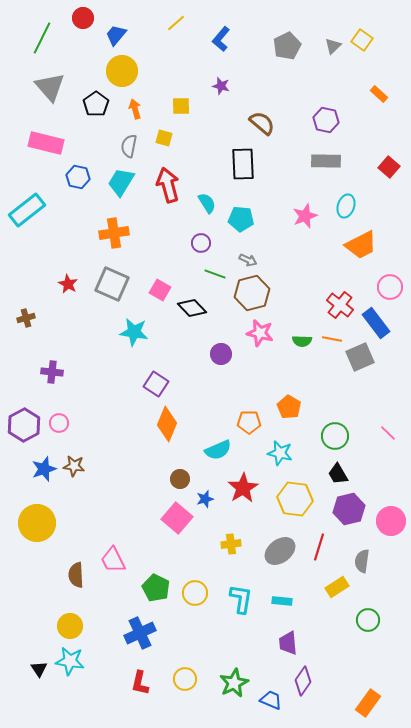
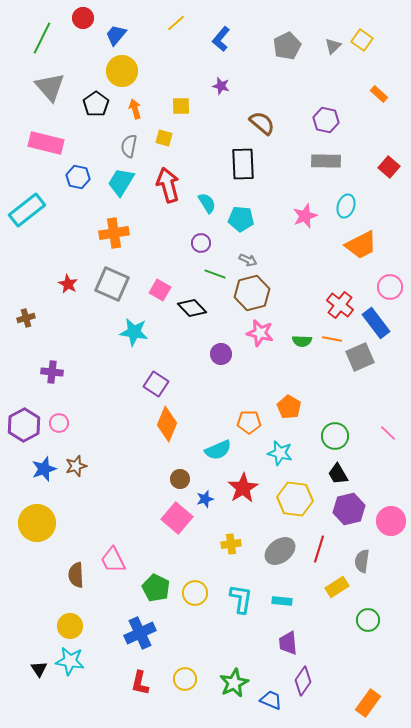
brown star at (74, 466): moved 2 px right; rotated 25 degrees counterclockwise
red line at (319, 547): moved 2 px down
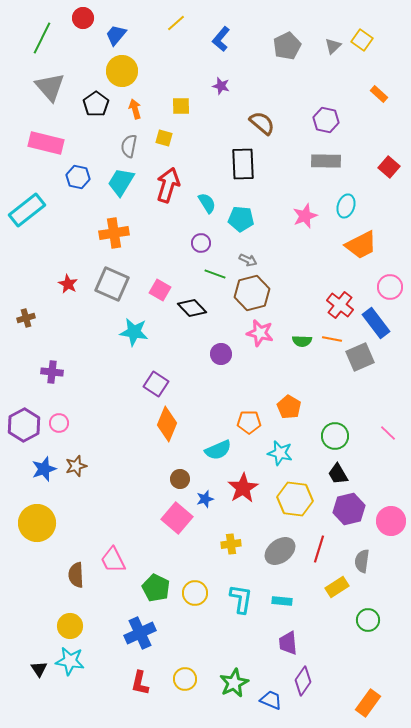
red arrow at (168, 185): rotated 32 degrees clockwise
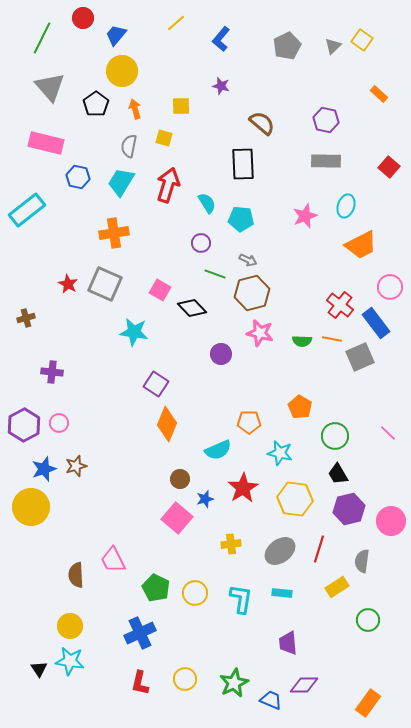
gray square at (112, 284): moved 7 px left
orange pentagon at (289, 407): moved 11 px right
yellow circle at (37, 523): moved 6 px left, 16 px up
cyan rectangle at (282, 601): moved 8 px up
purple diamond at (303, 681): moved 1 px right, 4 px down; rotated 56 degrees clockwise
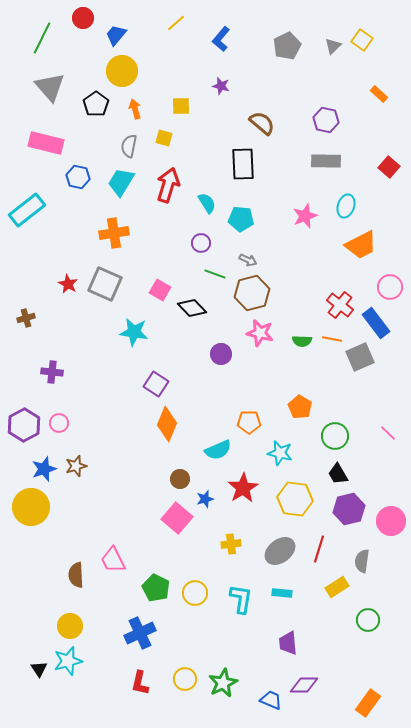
cyan star at (70, 661): moved 2 px left; rotated 24 degrees counterclockwise
green star at (234, 683): moved 11 px left
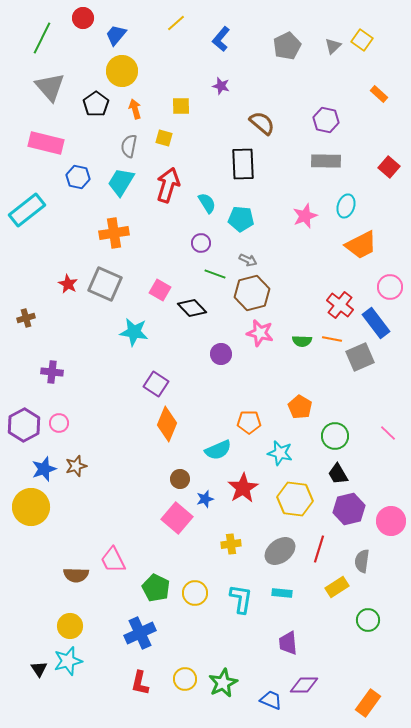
brown semicircle at (76, 575): rotated 85 degrees counterclockwise
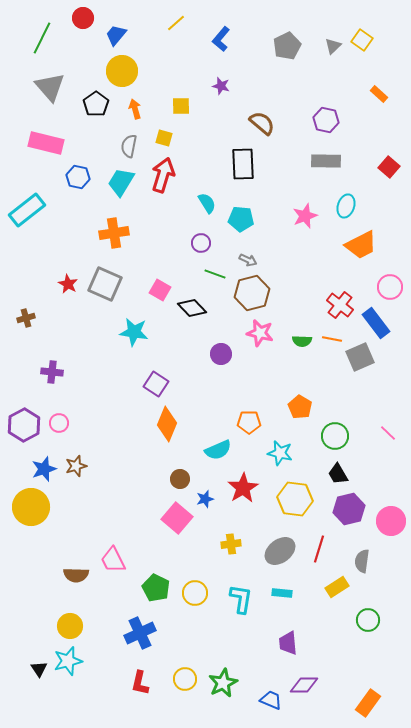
red arrow at (168, 185): moved 5 px left, 10 px up
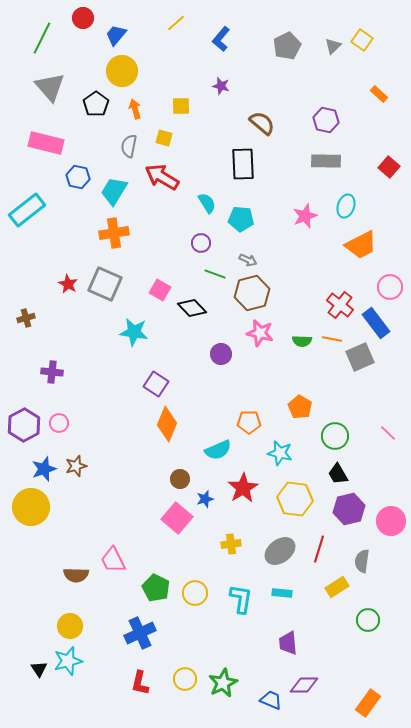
red arrow at (163, 175): moved 1 px left, 2 px down; rotated 76 degrees counterclockwise
cyan trapezoid at (121, 182): moved 7 px left, 9 px down
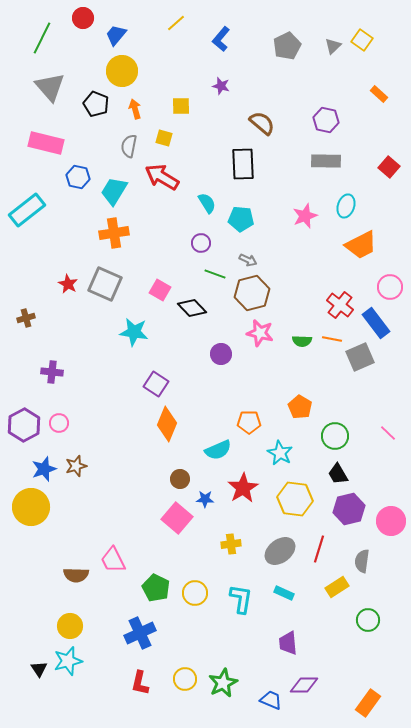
black pentagon at (96, 104): rotated 15 degrees counterclockwise
cyan star at (280, 453): rotated 15 degrees clockwise
blue star at (205, 499): rotated 18 degrees clockwise
cyan rectangle at (282, 593): moved 2 px right; rotated 18 degrees clockwise
